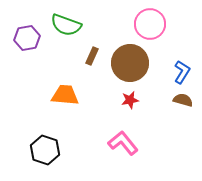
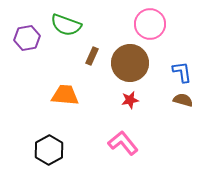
blue L-shape: rotated 40 degrees counterclockwise
black hexagon: moved 4 px right; rotated 12 degrees clockwise
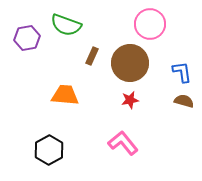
brown semicircle: moved 1 px right, 1 px down
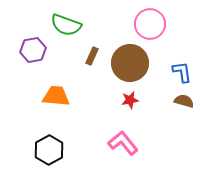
purple hexagon: moved 6 px right, 12 px down
orange trapezoid: moved 9 px left, 1 px down
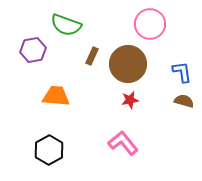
brown circle: moved 2 px left, 1 px down
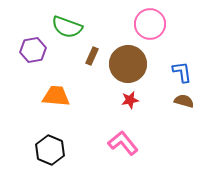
green semicircle: moved 1 px right, 2 px down
black hexagon: moved 1 px right; rotated 8 degrees counterclockwise
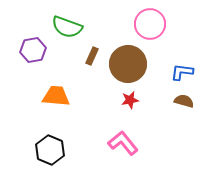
blue L-shape: rotated 75 degrees counterclockwise
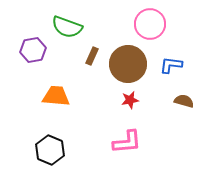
blue L-shape: moved 11 px left, 7 px up
pink L-shape: moved 4 px right, 1 px up; rotated 124 degrees clockwise
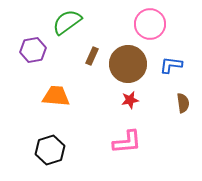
green semicircle: moved 5 px up; rotated 124 degrees clockwise
brown semicircle: moved 1 px left, 2 px down; rotated 66 degrees clockwise
black hexagon: rotated 20 degrees clockwise
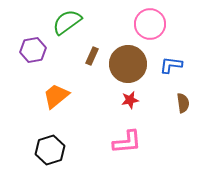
orange trapezoid: rotated 44 degrees counterclockwise
